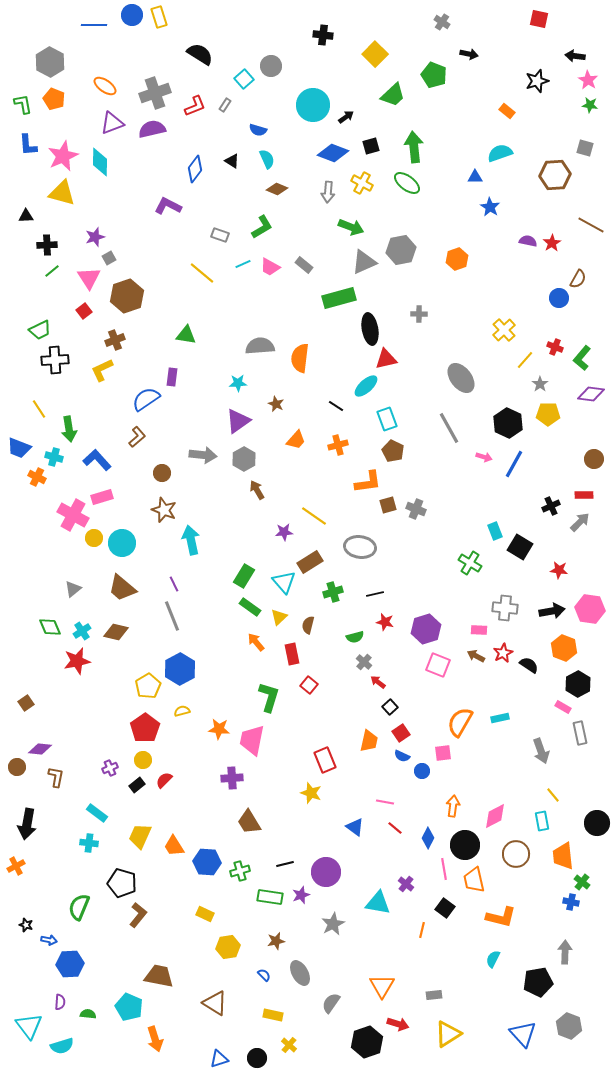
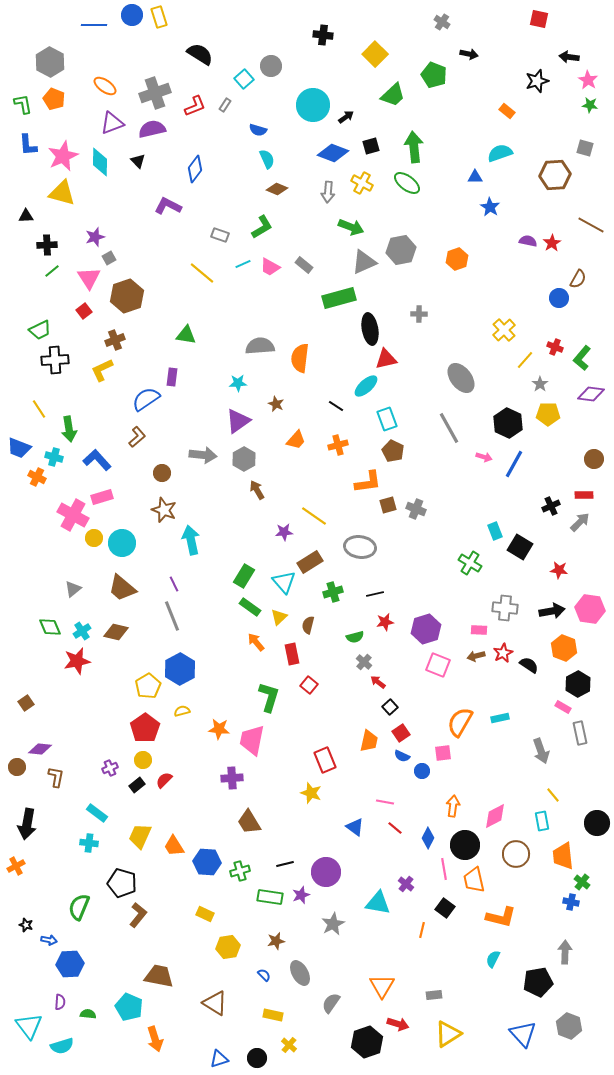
black arrow at (575, 56): moved 6 px left, 1 px down
black triangle at (232, 161): moved 94 px left; rotated 14 degrees clockwise
red star at (385, 622): rotated 24 degrees counterclockwise
brown arrow at (476, 656): rotated 42 degrees counterclockwise
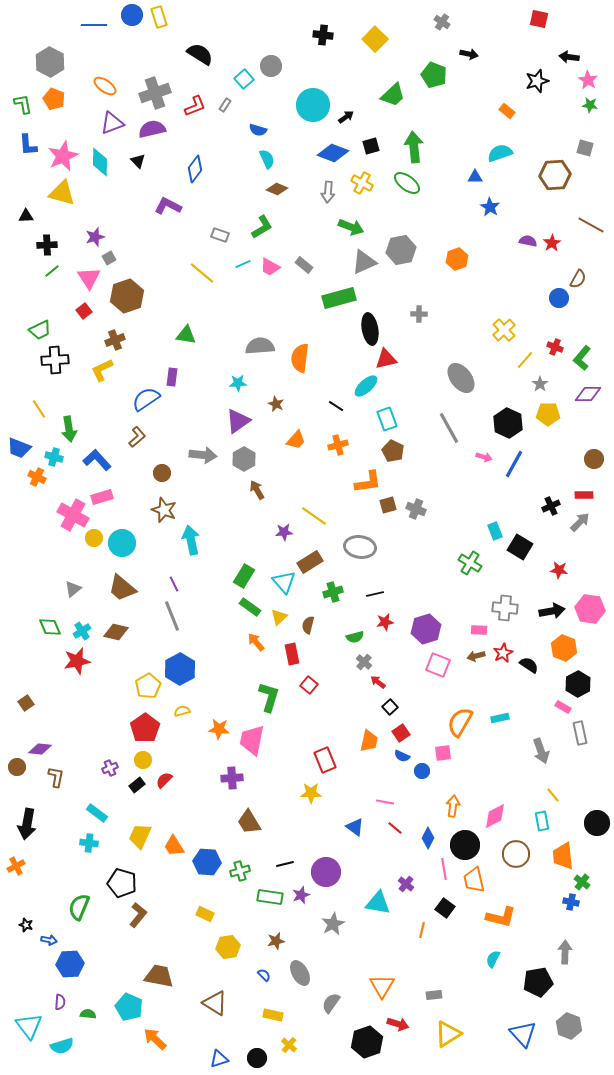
yellow square at (375, 54): moved 15 px up
purple diamond at (591, 394): moved 3 px left; rotated 8 degrees counterclockwise
yellow star at (311, 793): rotated 20 degrees counterclockwise
orange arrow at (155, 1039): rotated 150 degrees clockwise
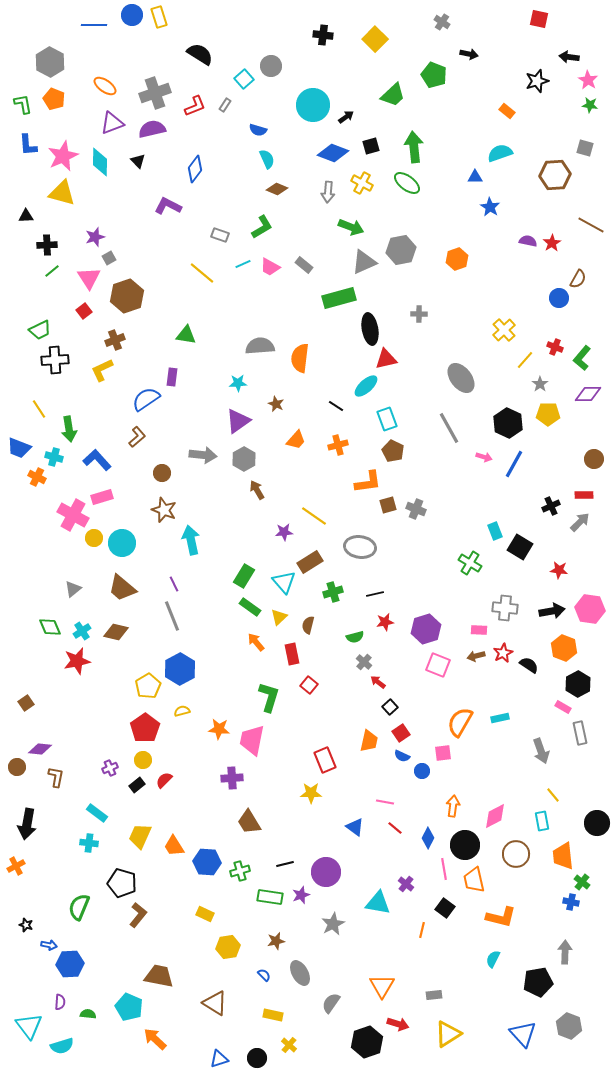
blue arrow at (49, 940): moved 5 px down
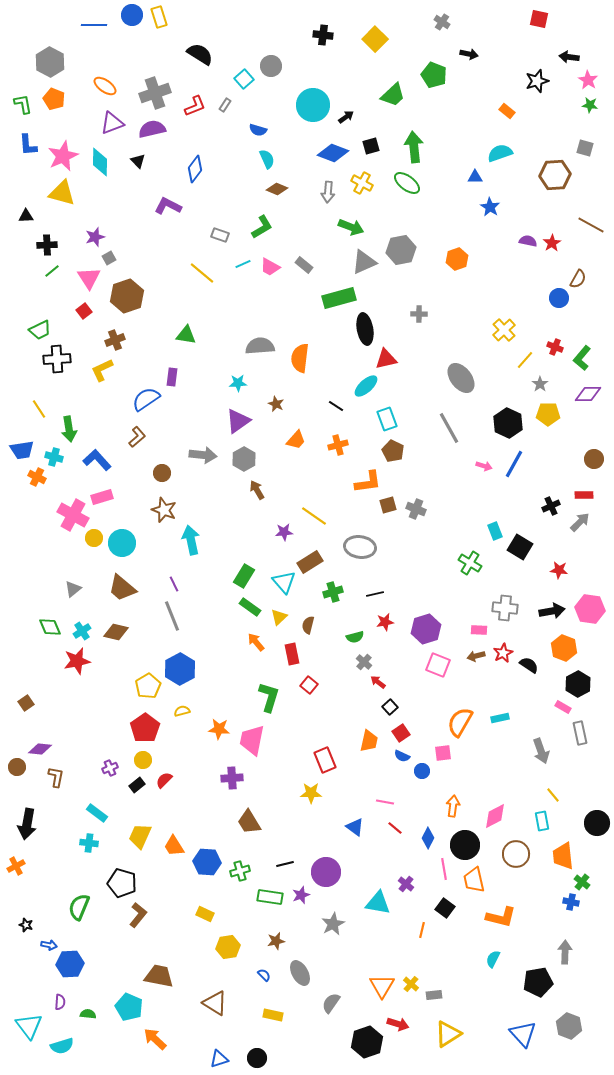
black ellipse at (370, 329): moved 5 px left
black cross at (55, 360): moved 2 px right, 1 px up
blue trapezoid at (19, 448): moved 3 px right, 2 px down; rotated 30 degrees counterclockwise
pink arrow at (484, 457): moved 9 px down
yellow cross at (289, 1045): moved 122 px right, 61 px up
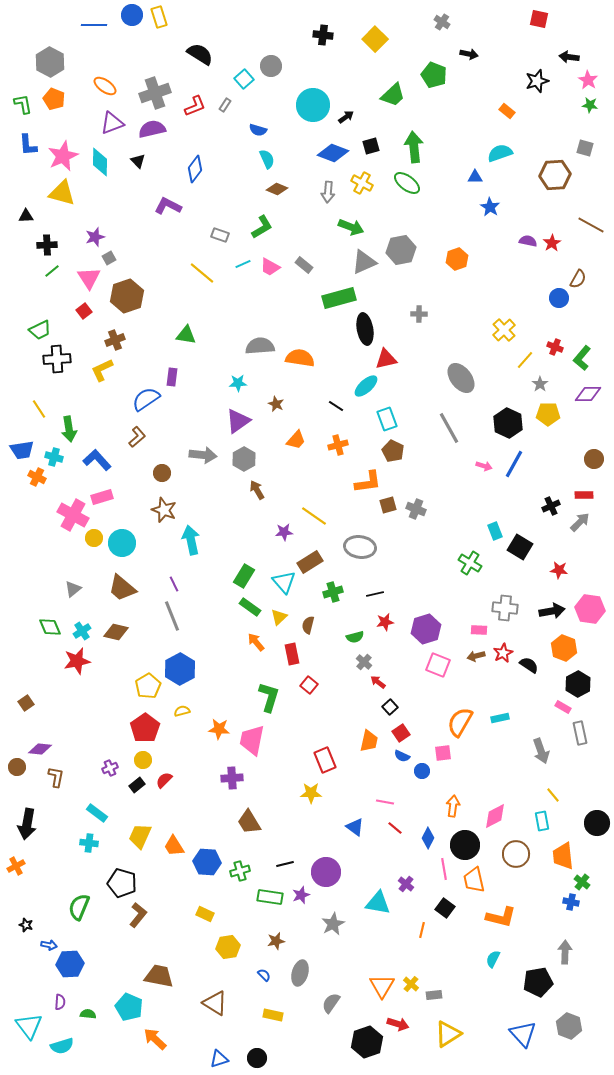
orange semicircle at (300, 358): rotated 92 degrees clockwise
gray ellipse at (300, 973): rotated 45 degrees clockwise
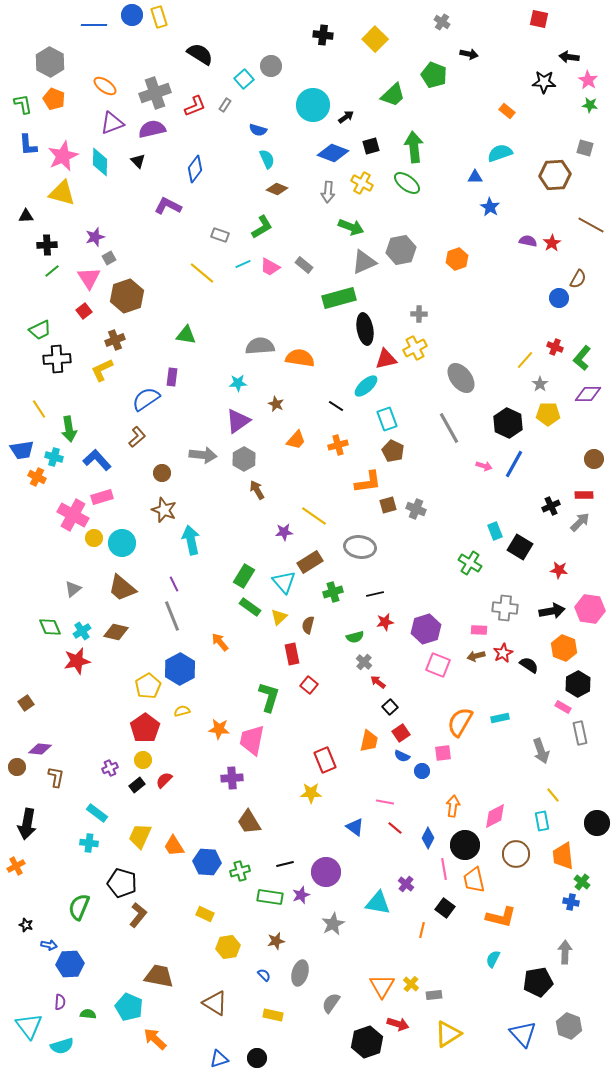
black star at (537, 81): moved 7 px right, 1 px down; rotated 20 degrees clockwise
yellow cross at (504, 330): moved 89 px left, 18 px down; rotated 15 degrees clockwise
orange arrow at (256, 642): moved 36 px left
